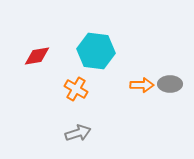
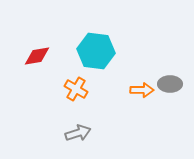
orange arrow: moved 5 px down
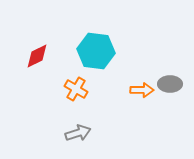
red diamond: rotated 16 degrees counterclockwise
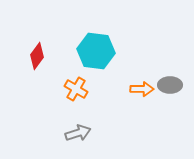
red diamond: rotated 28 degrees counterclockwise
gray ellipse: moved 1 px down
orange arrow: moved 1 px up
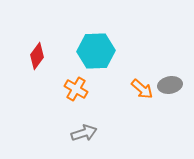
cyan hexagon: rotated 9 degrees counterclockwise
gray ellipse: rotated 10 degrees counterclockwise
orange arrow: rotated 40 degrees clockwise
gray arrow: moved 6 px right
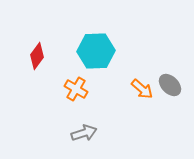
gray ellipse: rotated 55 degrees clockwise
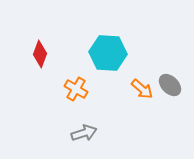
cyan hexagon: moved 12 px right, 2 px down; rotated 6 degrees clockwise
red diamond: moved 3 px right, 2 px up; rotated 16 degrees counterclockwise
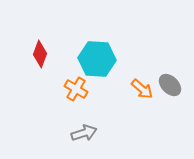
cyan hexagon: moved 11 px left, 6 px down
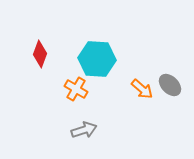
gray arrow: moved 3 px up
